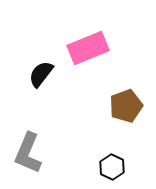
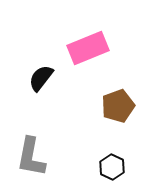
black semicircle: moved 4 px down
brown pentagon: moved 8 px left
gray L-shape: moved 3 px right, 4 px down; rotated 12 degrees counterclockwise
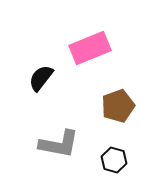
pink rectangle: moved 2 px right
gray L-shape: moved 28 px right, 13 px up; rotated 90 degrees counterclockwise
black hexagon: moved 2 px right, 7 px up; rotated 10 degrees counterclockwise
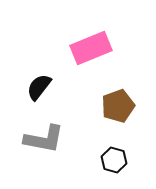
pink rectangle: moved 1 px right
black semicircle: moved 2 px left, 9 px down
gray L-shape: moved 15 px left, 5 px up
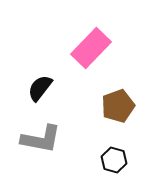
pink rectangle: rotated 24 degrees counterclockwise
black semicircle: moved 1 px right, 1 px down
gray L-shape: moved 3 px left
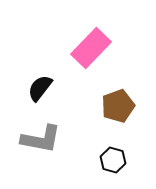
black hexagon: moved 1 px left
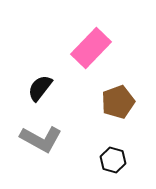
brown pentagon: moved 4 px up
gray L-shape: rotated 18 degrees clockwise
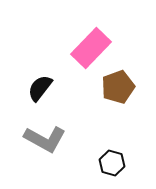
brown pentagon: moved 15 px up
gray L-shape: moved 4 px right
black hexagon: moved 1 px left, 3 px down
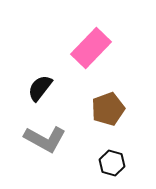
brown pentagon: moved 10 px left, 22 px down
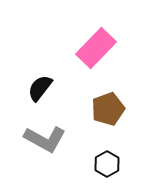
pink rectangle: moved 5 px right
black hexagon: moved 5 px left, 1 px down; rotated 15 degrees clockwise
